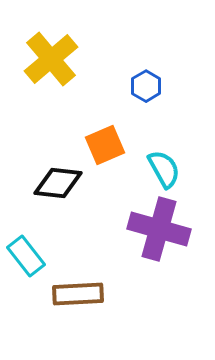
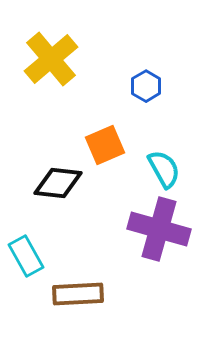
cyan rectangle: rotated 9 degrees clockwise
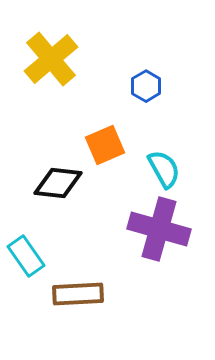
cyan rectangle: rotated 6 degrees counterclockwise
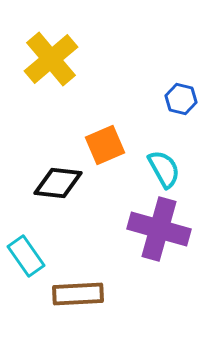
blue hexagon: moved 35 px right, 13 px down; rotated 16 degrees counterclockwise
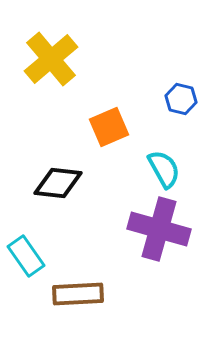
orange square: moved 4 px right, 18 px up
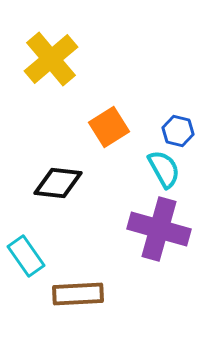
blue hexagon: moved 3 px left, 32 px down
orange square: rotated 9 degrees counterclockwise
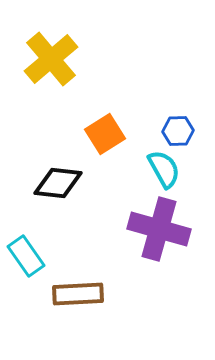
orange square: moved 4 px left, 7 px down
blue hexagon: rotated 16 degrees counterclockwise
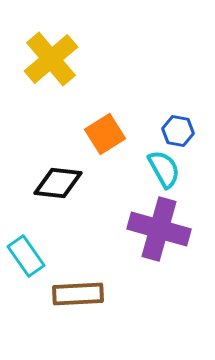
blue hexagon: rotated 12 degrees clockwise
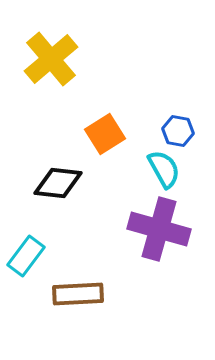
cyan rectangle: rotated 72 degrees clockwise
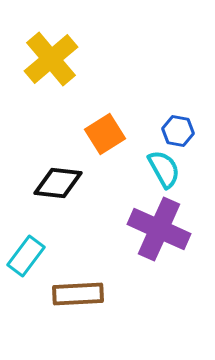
purple cross: rotated 8 degrees clockwise
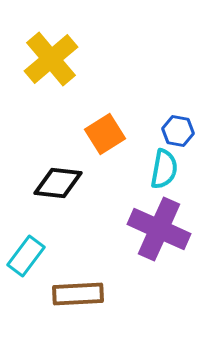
cyan semicircle: rotated 39 degrees clockwise
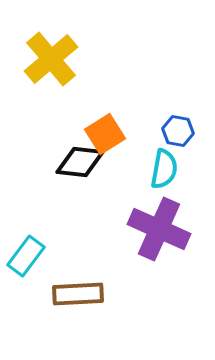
black diamond: moved 22 px right, 21 px up
